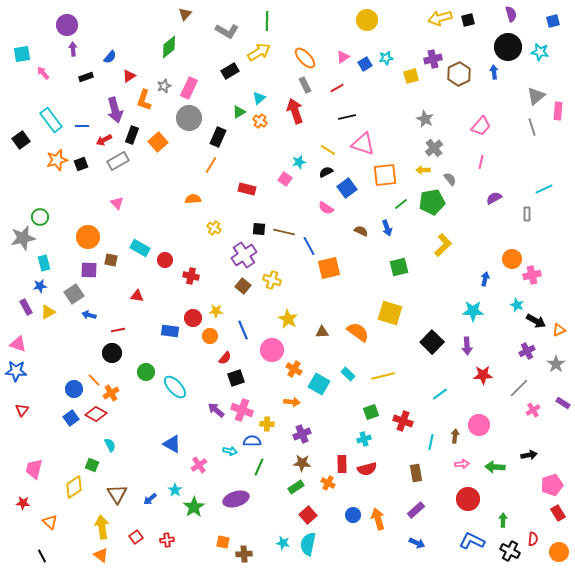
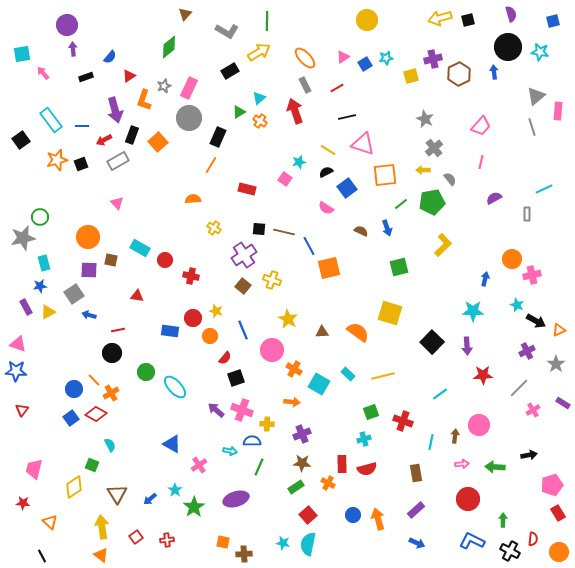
yellow star at (216, 311): rotated 16 degrees clockwise
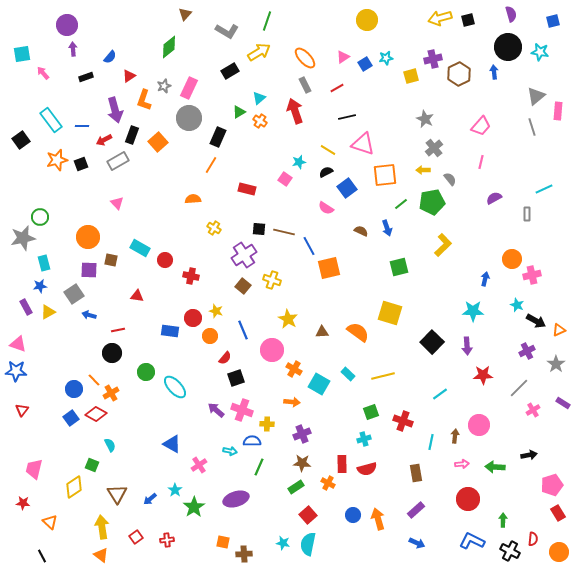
green line at (267, 21): rotated 18 degrees clockwise
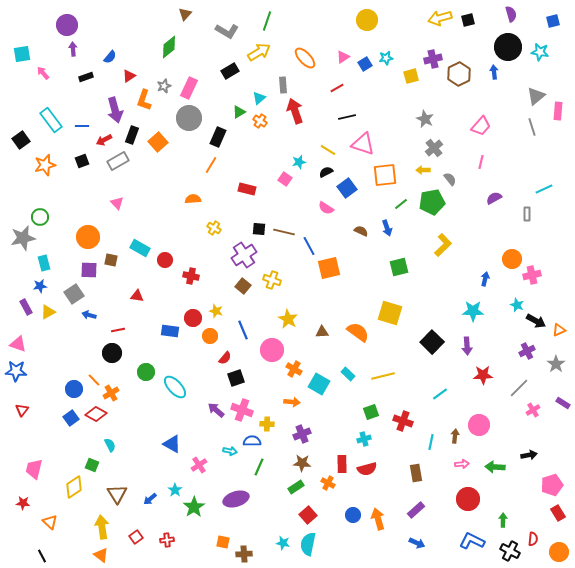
gray rectangle at (305, 85): moved 22 px left; rotated 21 degrees clockwise
orange star at (57, 160): moved 12 px left, 5 px down
black square at (81, 164): moved 1 px right, 3 px up
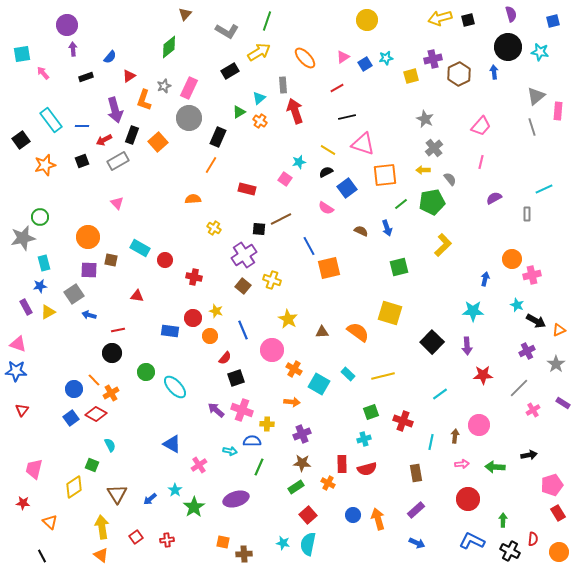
brown line at (284, 232): moved 3 px left, 13 px up; rotated 40 degrees counterclockwise
red cross at (191, 276): moved 3 px right, 1 px down
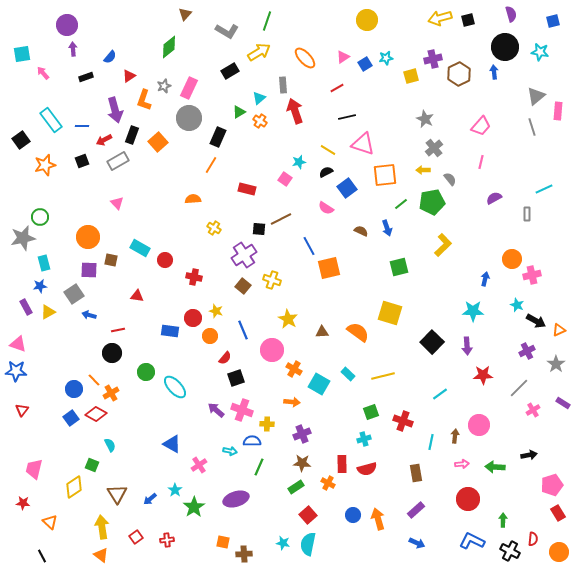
black circle at (508, 47): moved 3 px left
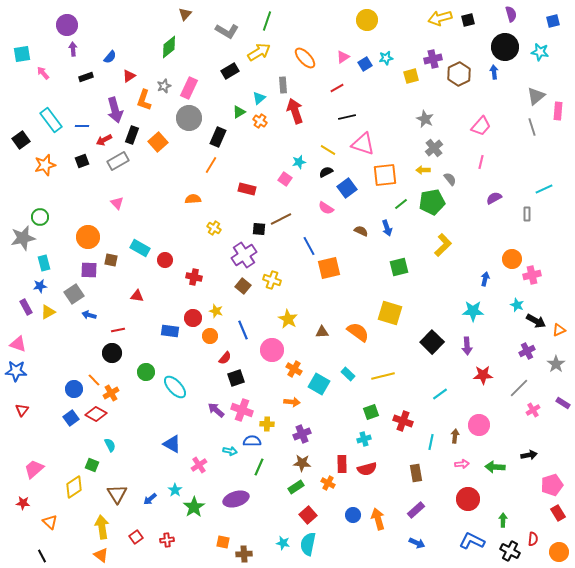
pink trapezoid at (34, 469): rotated 35 degrees clockwise
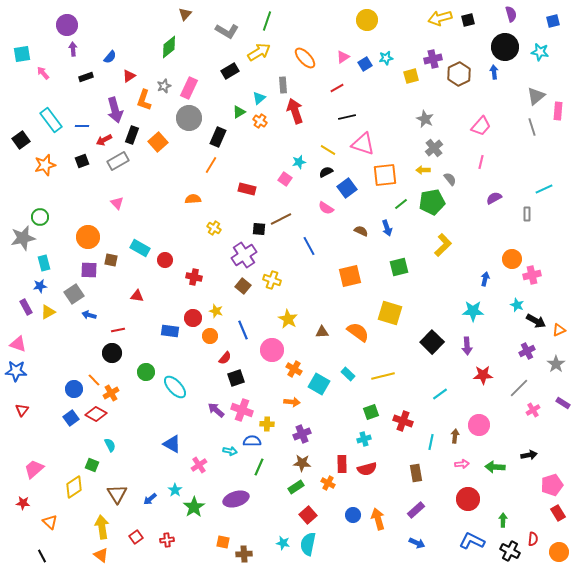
orange square at (329, 268): moved 21 px right, 8 px down
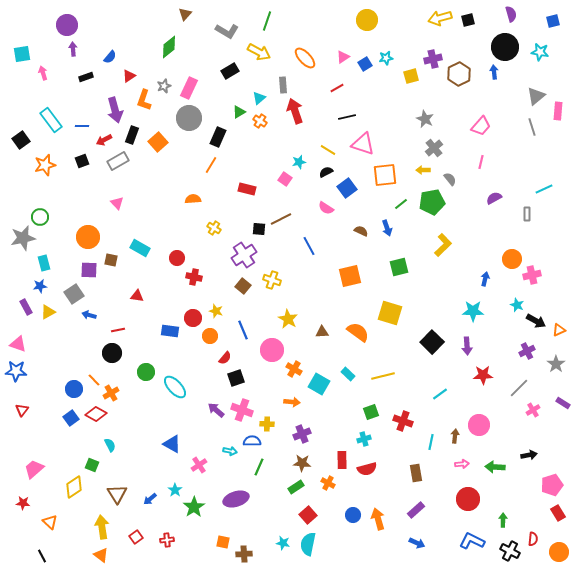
yellow arrow at (259, 52): rotated 60 degrees clockwise
pink arrow at (43, 73): rotated 24 degrees clockwise
red circle at (165, 260): moved 12 px right, 2 px up
red rectangle at (342, 464): moved 4 px up
